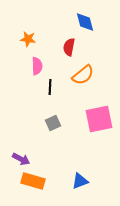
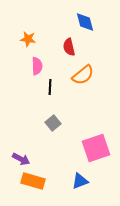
red semicircle: rotated 24 degrees counterclockwise
pink square: moved 3 px left, 29 px down; rotated 8 degrees counterclockwise
gray square: rotated 14 degrees counterclockwise
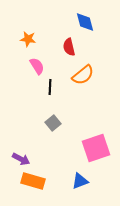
pink semicircle: rotated 30 degrees counterclockwise
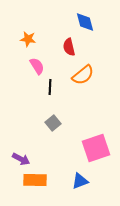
orange rectangle: moved 2 px right, 1 px up; rotated 15 degrees counterclockwise
